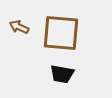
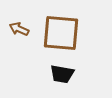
brown arrow: moved 2 px down
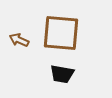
brown arrow: moved 11 px down
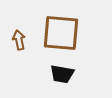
brown arrow: rotated 54 degrees clockwise
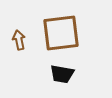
brown square: rotated 12 degrees counterclockwise
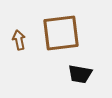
black trapezoid: moved 18 px right
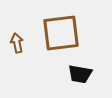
brown arrow: moved 2 px left, 3 px down
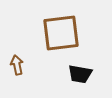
brown arrow: moved 22 px down
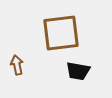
black trapezoid: moved 2 px left, 3 px up
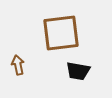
brown arrow: moved 1 px right
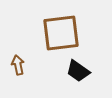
black trapezoid: rotated 25 degrees clockwise
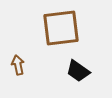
brown square: moved 5 px up
